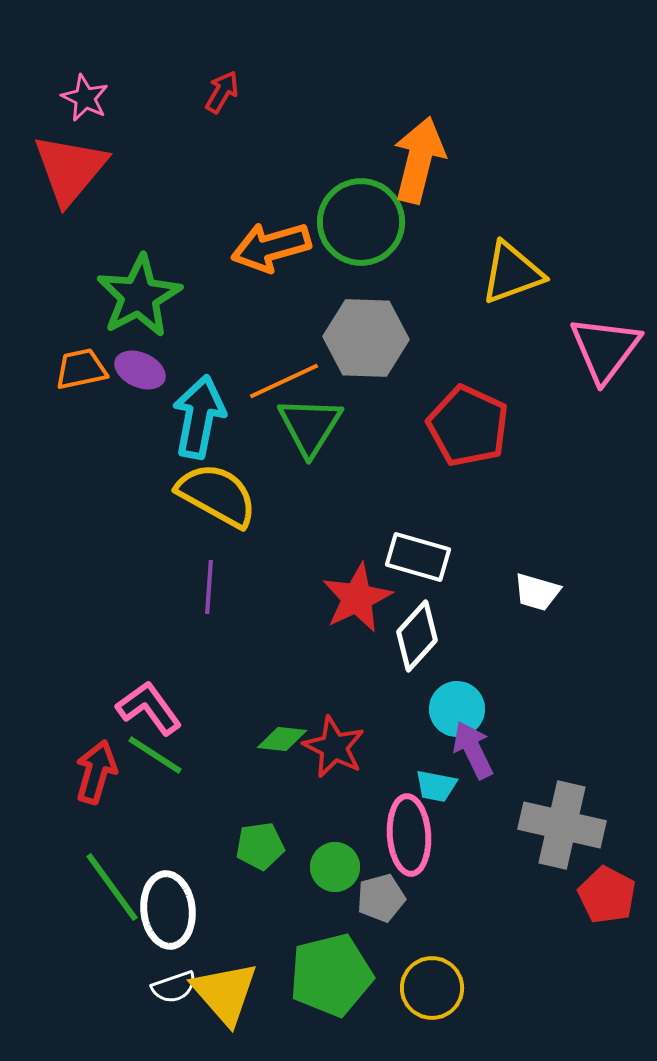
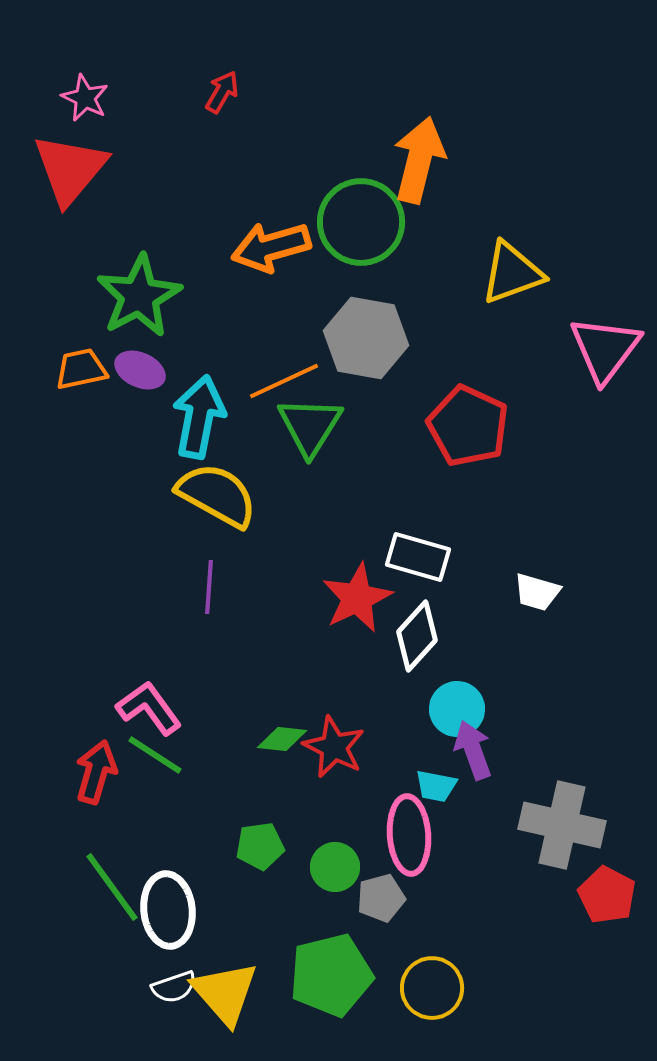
gray hexagon at (366, 338): rotated 8 degrees clockwise
purple arrow at (473, 750): rotated 6 degrees clockwise
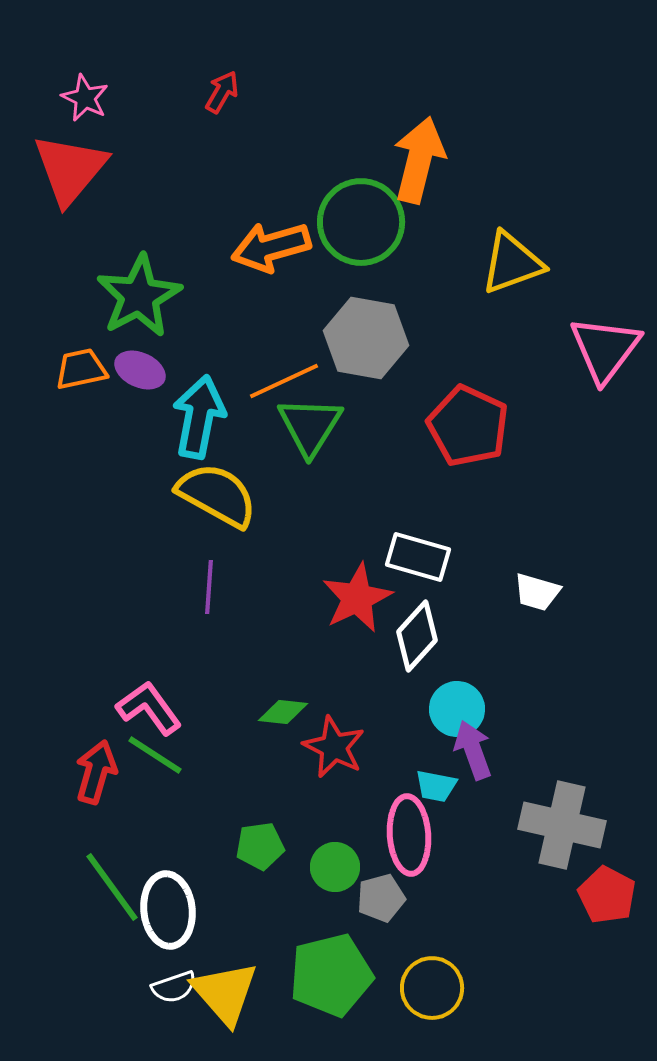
yellow triangle at (512, 273): moved 10 px up
green diamond at (282, 739): moved 1 px right, 27 px up
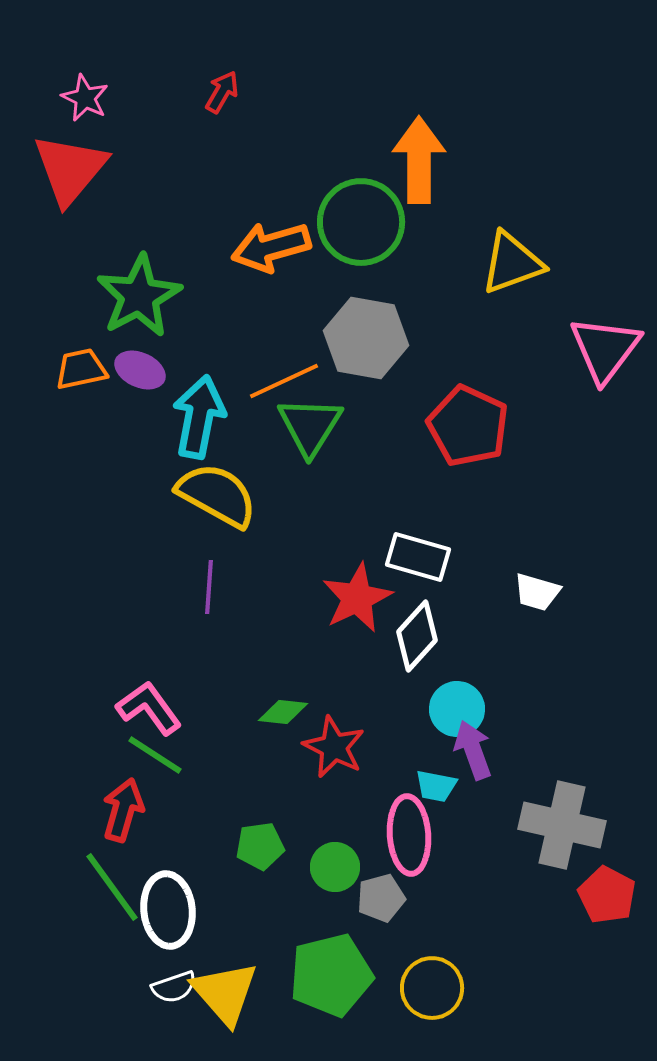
orange arrow at (419, 160): rotated 14 degrees counterclockwise
red arrow at (96, 772): moved 27 px right, 38 px down
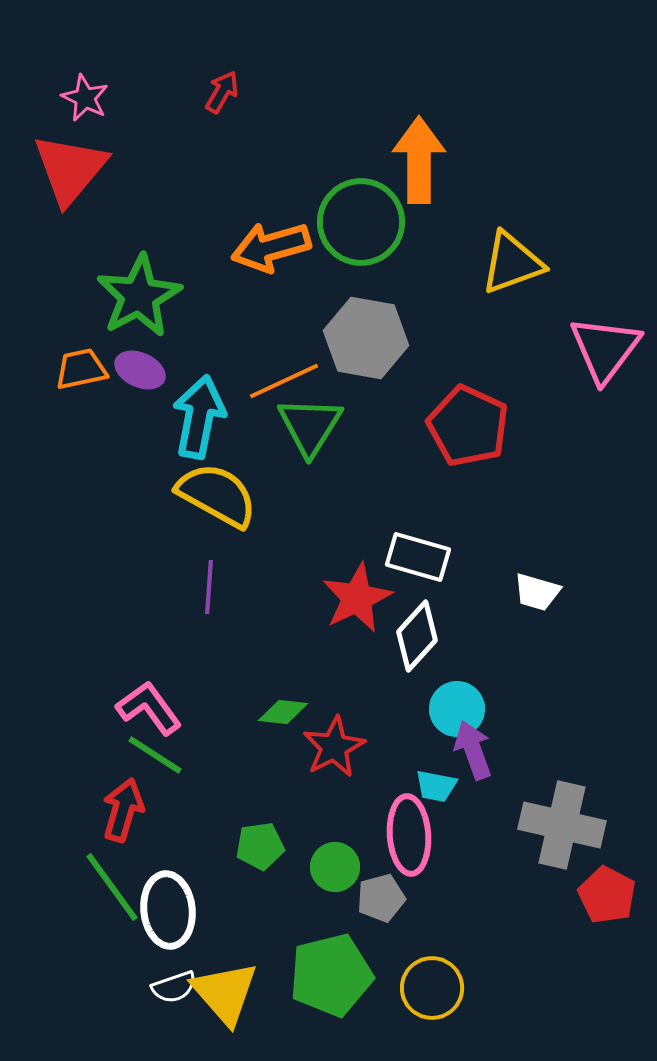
red star at (334, 747): rotated 18 degrees clockwise
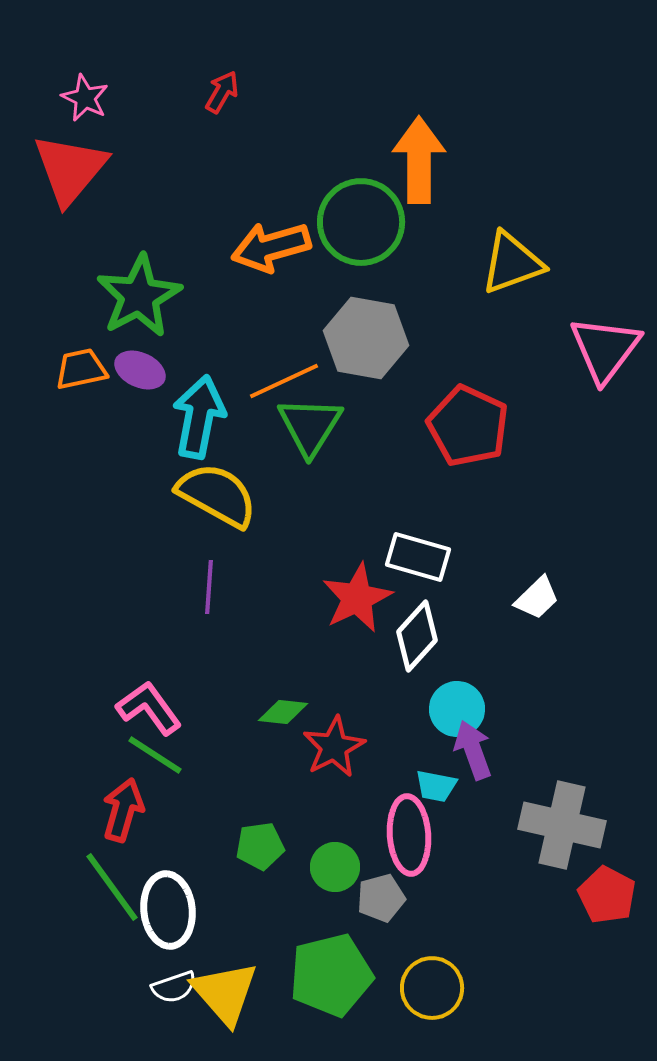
white trapezoid at (537, 592): moved 6 px down; rotated 60 degrees counterclockwise
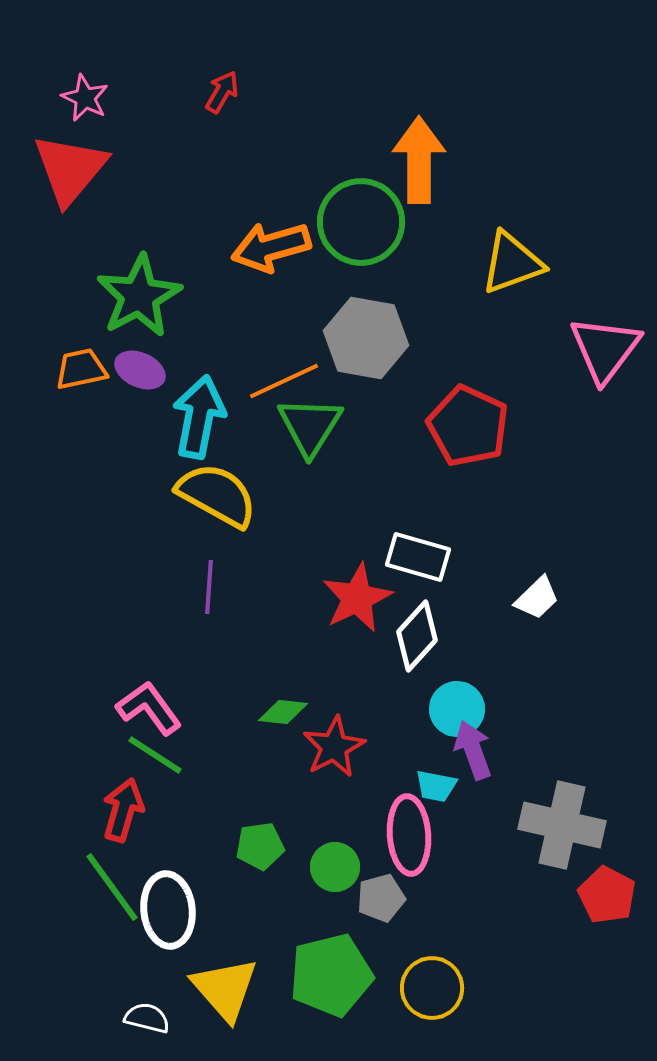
white semicircle at (174, 987): moved 27 px left, 31 px down; rotated 147 degrees counterclockwise
yellow triangle at (225, 993): moved 4 px up
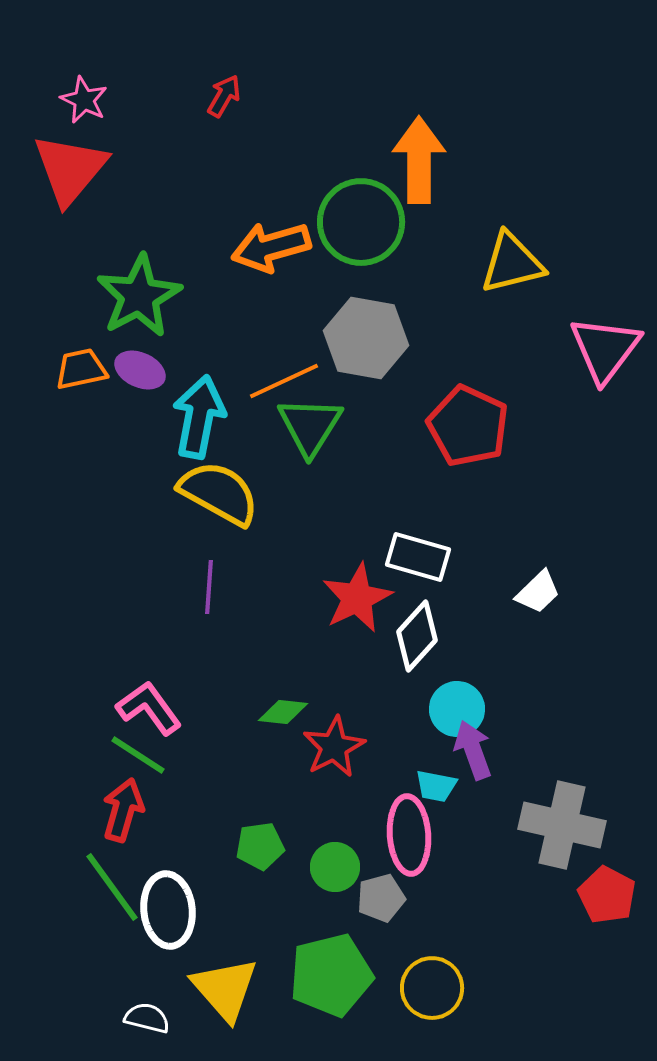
red arrow at (222, 92): moved 2 px right, 4 px down
pink star at (85, 98): moved 1 px left, 2 px down
yellow triangle at (512, 263): rotated 6 degrees clockwise
yellow semicircle at (217, 495): moved 2 px right, 2 px up
white trapezoid at (537, 598): moved 1 px right, 6 px up
green line at (155, 755): moved 17 px left
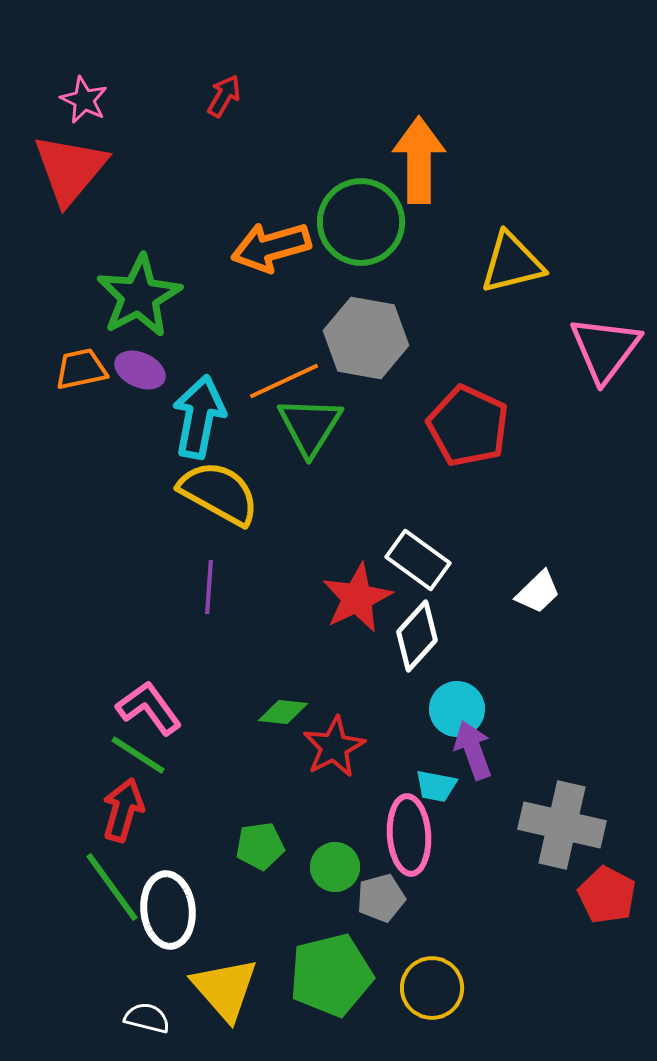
white rectangle at (418, 557): moved 3 px down; rotated 20 degrees clockwise
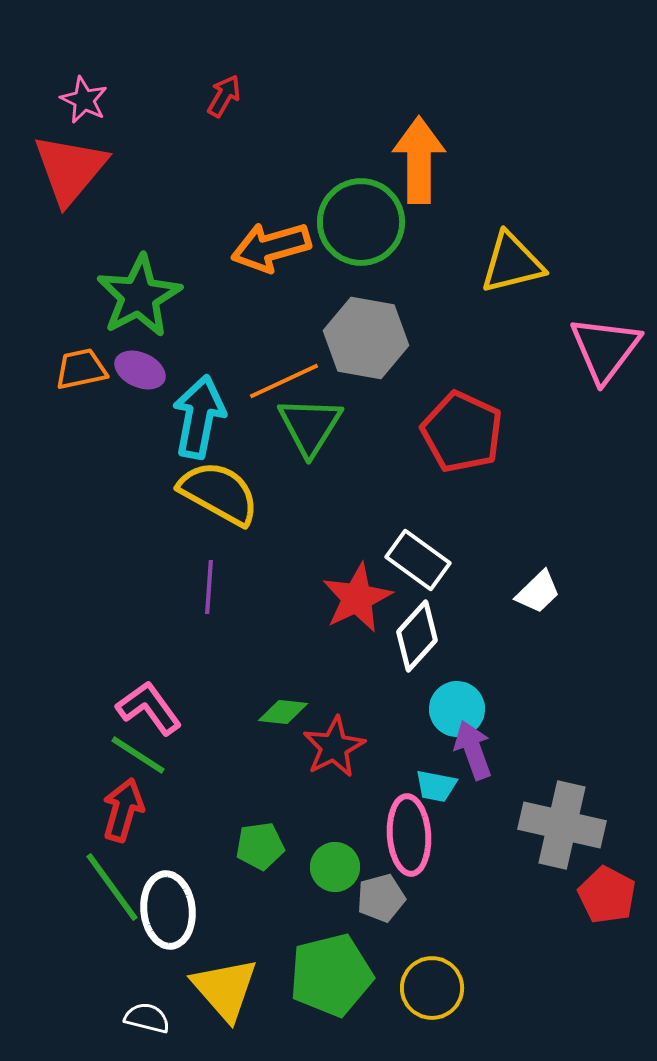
red pentagon at (468, 426): moved 6 px left, 6 px down
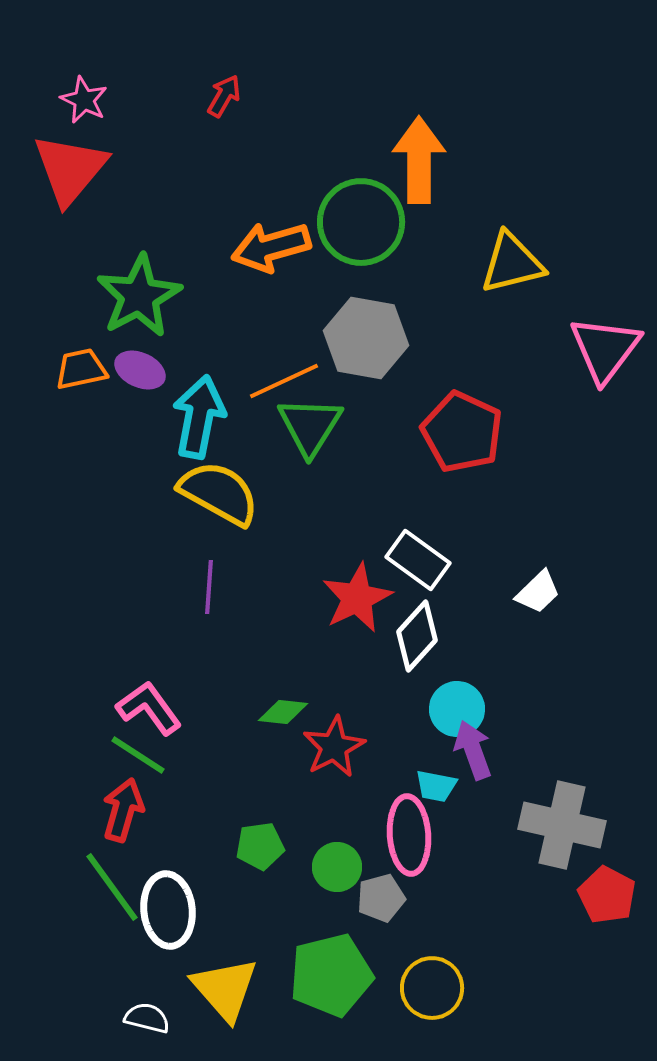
green circle at (335, 867): moved 2 px right
